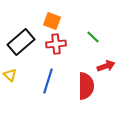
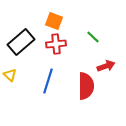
orange square: moved 2 px right
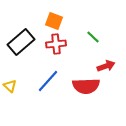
yellow triangle: moved 11 px down
blue line: rotated 25 degrees clockwise
red semicircle: rotated 88 degrees clockwise
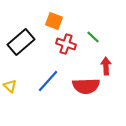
red cross: moved 10 px right; rotated 24 degrees clockwise
red arrow: rotated 72 degrees counterclockwise
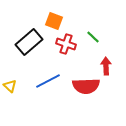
black rectangle: moved 8 px right
blue line: rotated 20 degrees clockwise
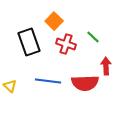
orange square: rotated 24 degrees clockwise
black rectangle: rotated 68 degrees counterclockwise
blue line: rotated 35 degrees clockwise
red semicircle: moved 1 px left, 3 px up
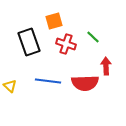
orange square: rotated 30 degrees clockwise
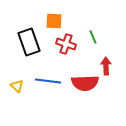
orange square: rotated 18 degrees clockwise
green line: rotated 24 degrees clockwise
yellow triangle: moved 7 px right
